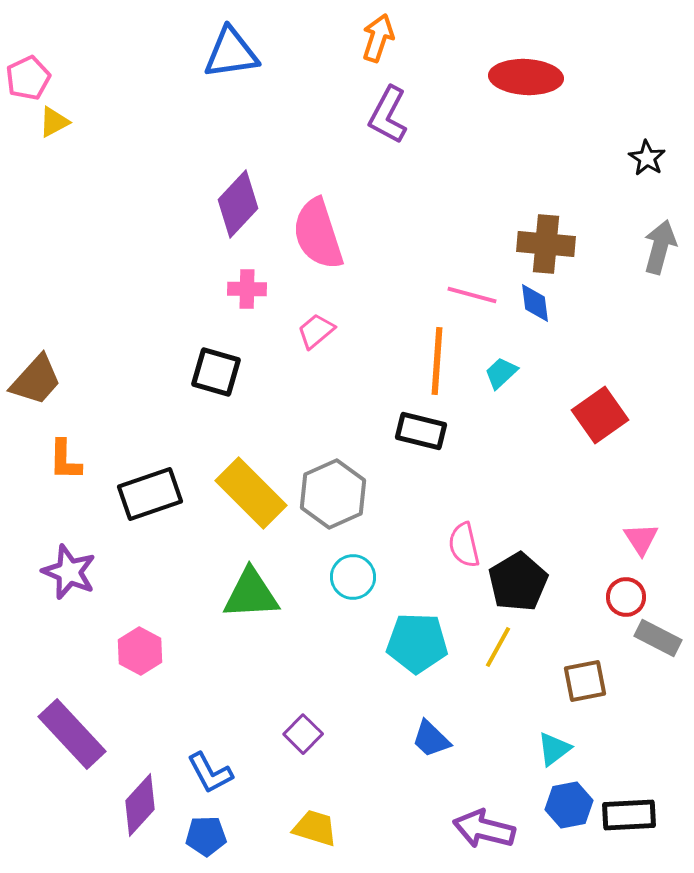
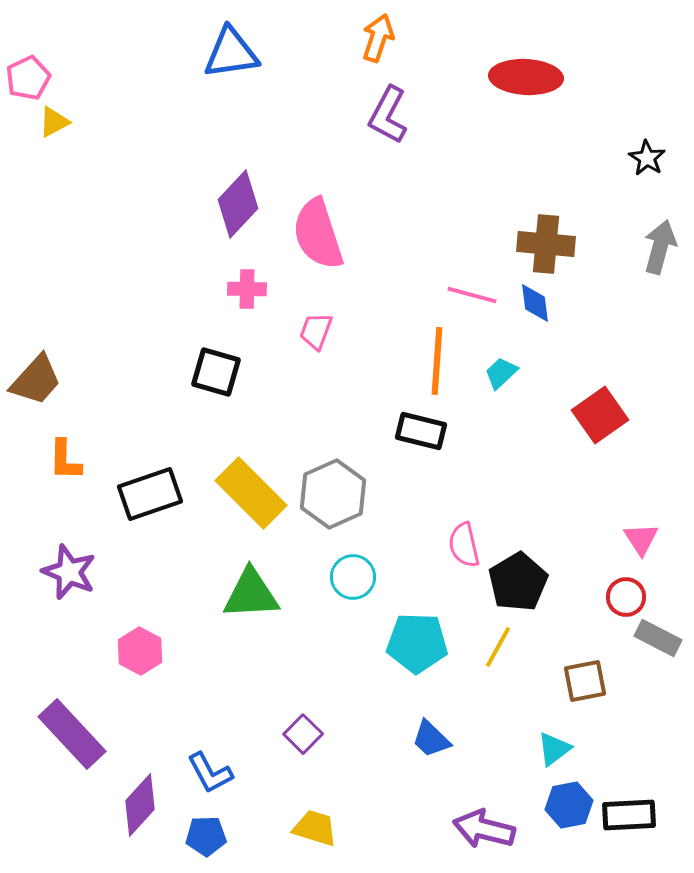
pink trapezoid at (316, 331): rotated 30 degrees counterclockwise
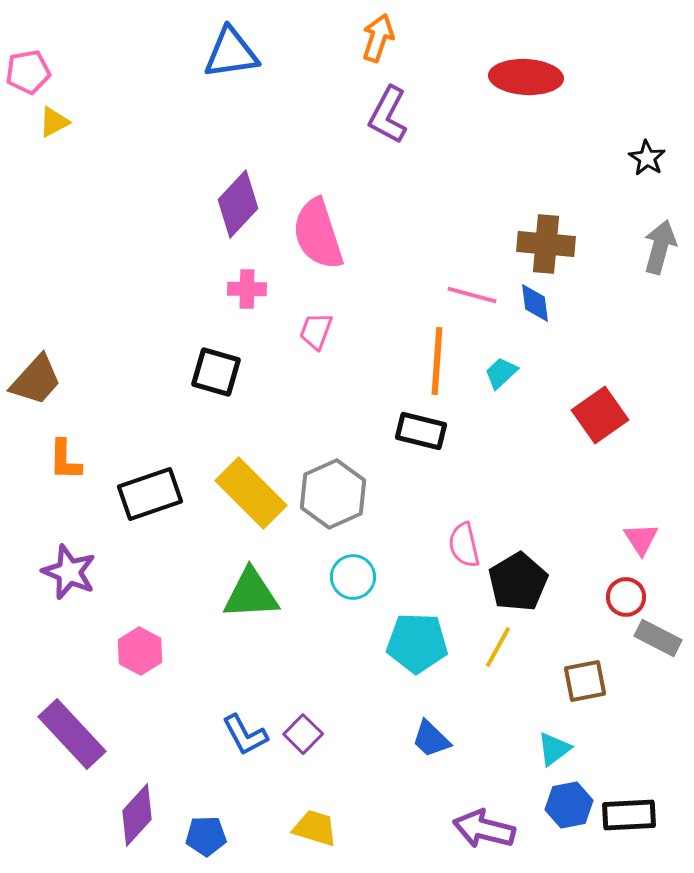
pink pentagon at (28, 78): moved 6 px up; rotated 15 degrees clockwise
blue L-shape at (210, 773): moved 35 px right, 38 px up
purple diamond at (140, 805): moved 3 px left, 10 px down
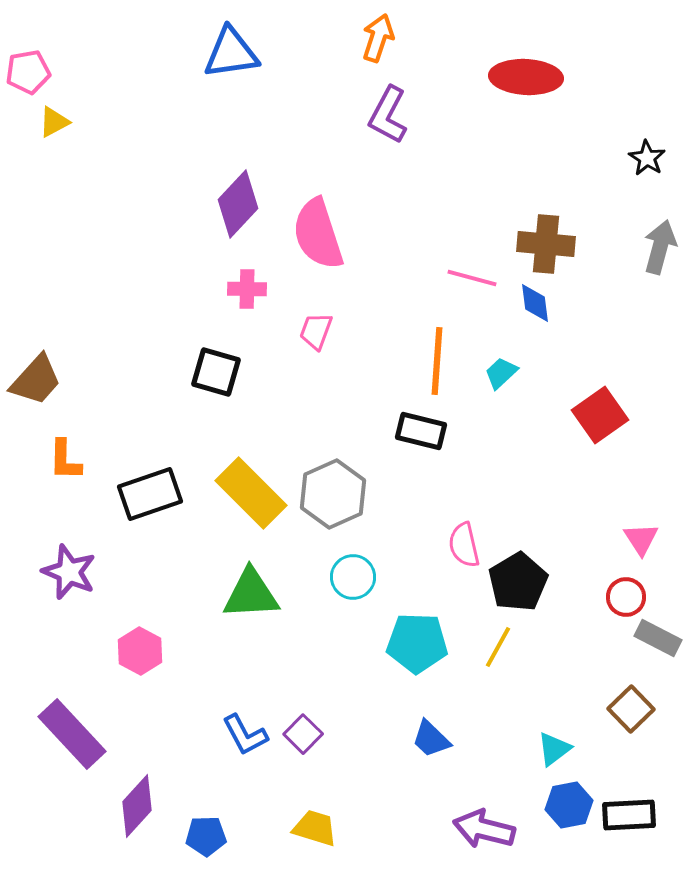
pink line at (472, 295): moved 17 px up
brown square at (585, 681): moved 46 px right, 28 px down; rotated 33 degrees counterclockwise
purple diamond at (137, 815): moved 9 px up
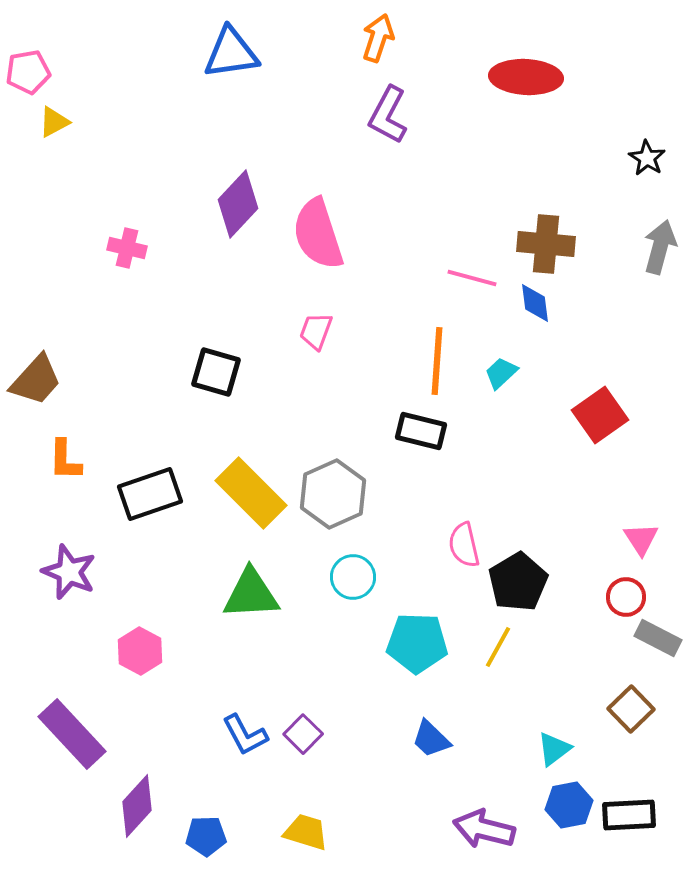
pink cross at (247, 289): moved 120 px left, 41 px up; rotated 12 degrees clockwise
yellow trapezoid at (315, 828): moved 9 px left, 4 px down
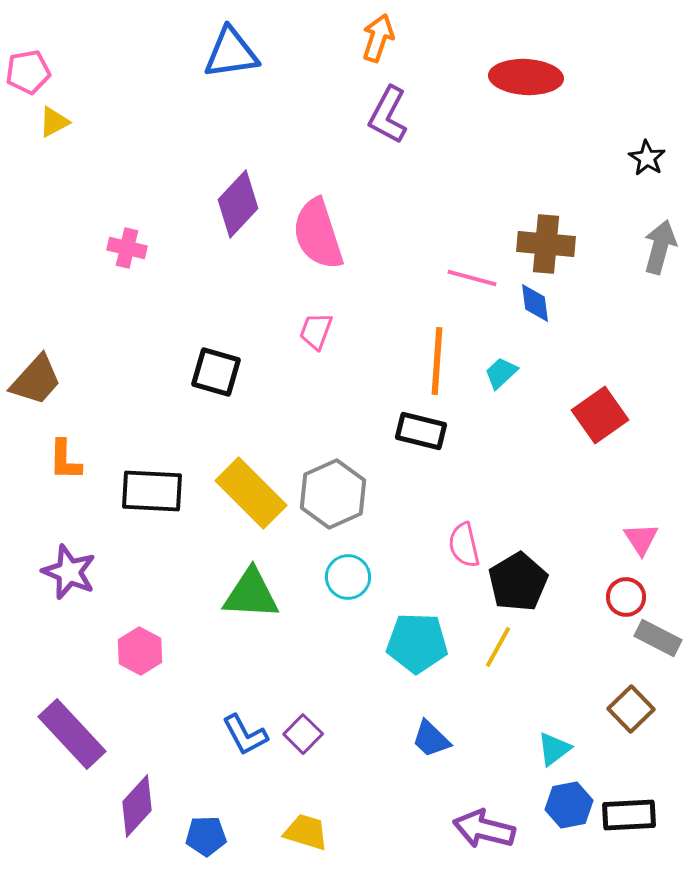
black rectangle at (150, 494): moved 2 px right, 3 px up; rotated 22 degrees clockwise
cyan circle at (353, 577): moved 5 px left
green triangle at (251, 594): rotated 6 degrees clockwise
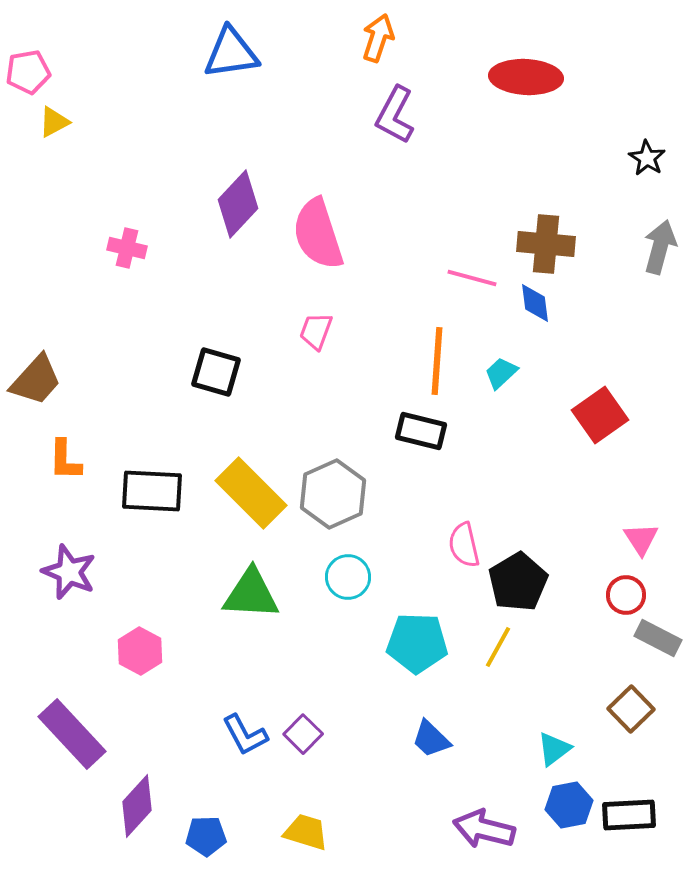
purple L-shape at (388, 115): moved 7 px right
red circle at (626, 597): moved 2 px up
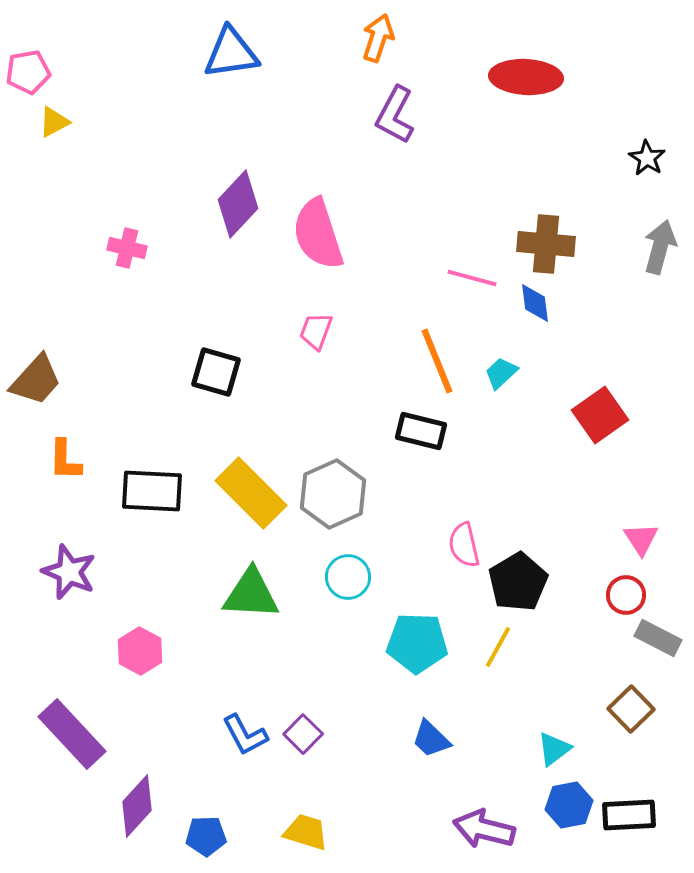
orange line at (437, 361): rotated 26 degrees counterclockwise
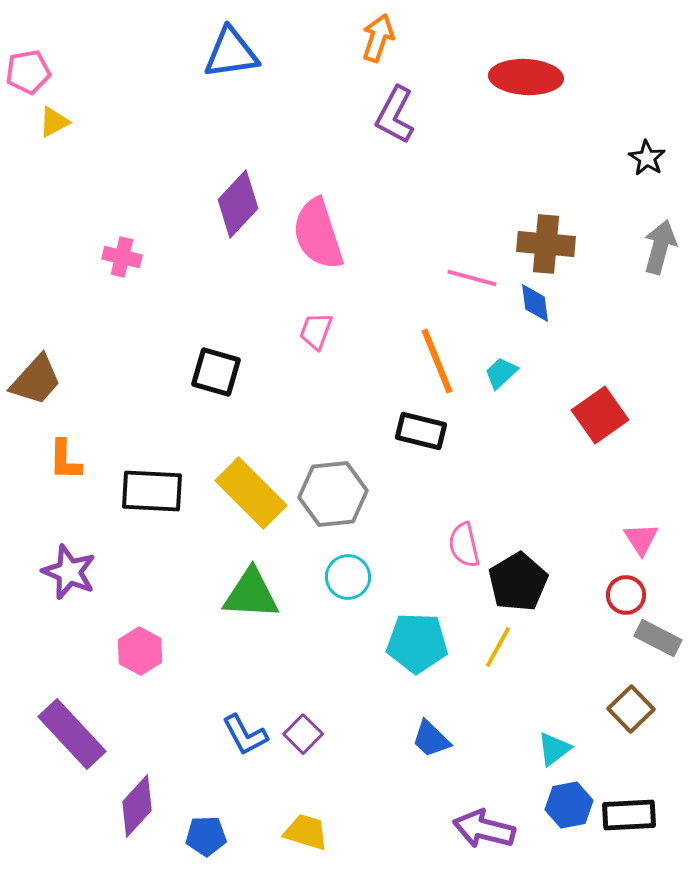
pink cross at (127, 248): moved 5 px left, 9 px down
gray hexagon at (333, 494): rotated 18 degrees clockwise
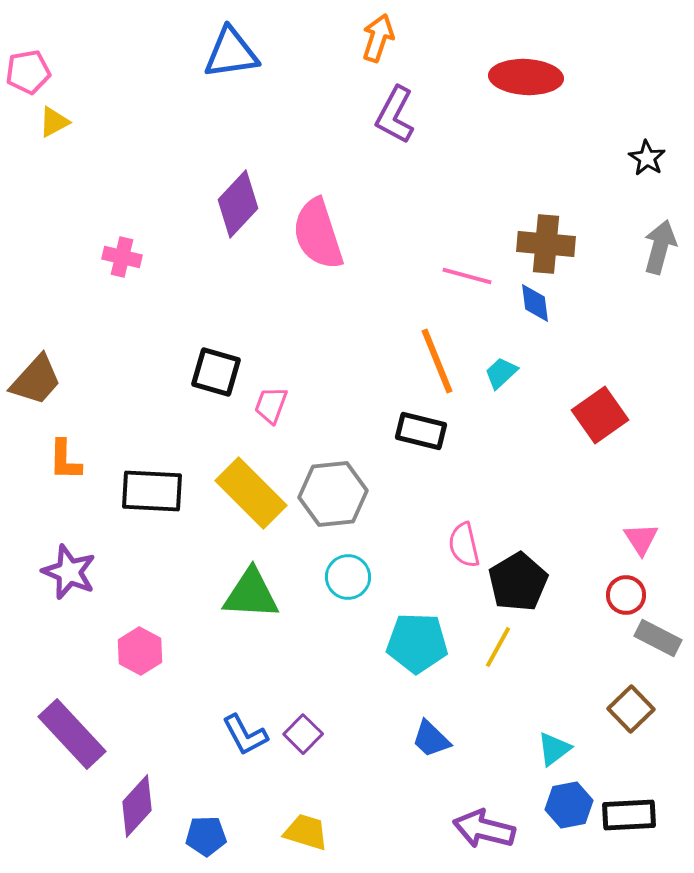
pink line at (472, 278): moved 5 px left, 2 px up
pink trapezoid at (316, 331): moved 45 px left, 74 px down
